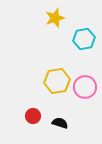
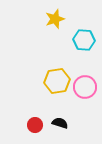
yellow star: moved 1 px down
cyan hexagon: moved 1 px down; rotated 15 degrees clockwise
red circle: moved 2 px right, 9 px down
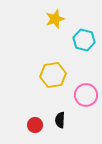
cyan hexagon: rotated 10 degrees clockwise
yellow hexagon: moved 4 px left, 6 px up
pink circle: moved 1 px right, 8 px down
black semicircle: moved 3 px up; rotated 105 degrees counterclockwise
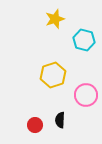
yellow hexagon: rotated 10 degrees counterclockwise
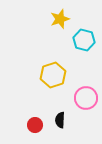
yellow star: moved 5 px right
pink circle: moved 3 px down
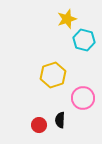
yellow star: moved 7 px right
pink circle: moved 3 px left
red circle: moved 4 px right
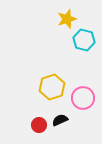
yellow hexagon: moved 1 px left, 12 px down
black semicircle: rotated 63 degrees clockwise
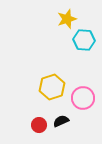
cyan hexagon: rotated 10 degrees counterclockwise
black semicircle: moved 1 px right, 1 px down
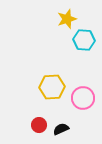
yellow hexagon: rotated 15 degrees clockwise
black semicircle: moved 8 px down
